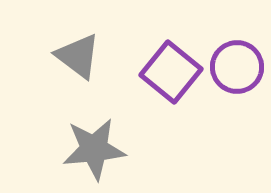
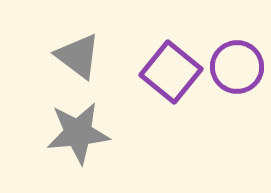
gray star: moved 16 px left, 16 px up
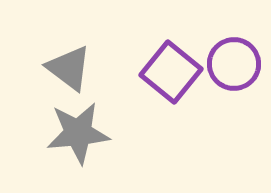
gray triangle: moved 9 px left, 12 px down
purple circle: moved 3 px left, 3 px up
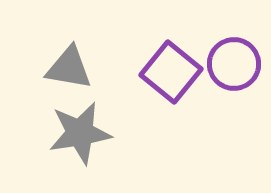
gray triangle: rotated 27 degrees counterclockwise
gray star: moved 2 px right; rotated 4 degrees counterclockwise
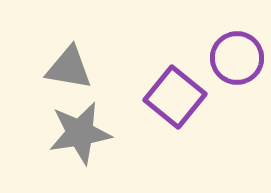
purple circle: moved 3 px right, 6 px up
purple square: moved 4 px right, 25 px down
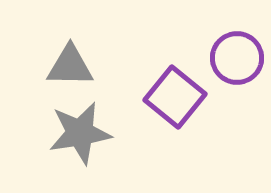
gray triangle: moved 1 px right, 2 px up; rotated 9 degrees counterclockwise
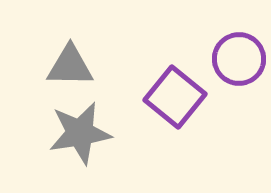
purple circle: moved 2 px right, 1 px down
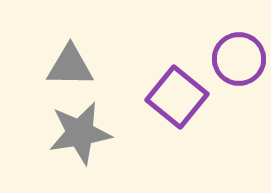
purple square: moved 2 px right
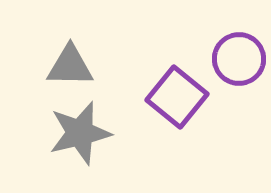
gray star: rotated 4 degrees counterclockwise
